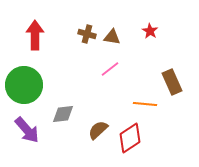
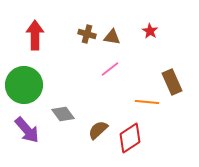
orange line: moved 2 px right, 2 px up
gray diamond: rotated 60 degrees clockwise
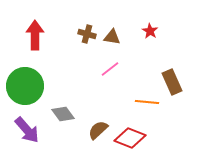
green circle: moved 1 px right, 1 px down
red diamond: rotated 56 degrees clockwise
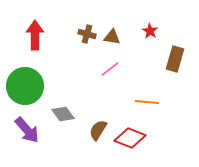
brown rectangle: moved 3 px right, 23 px up; rotated 40 degrees clockwise
brown semicircle: rotated 15 degrees counterclockwise
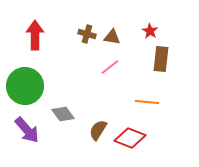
brown rectangle: moved 14 px left; rotated 10 degrees counterclockwise
pink line: moved 2 px up
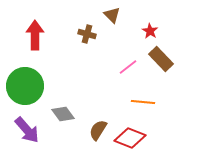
brown triangle: moved 22 px up; rotated 36 degrees clockwise
brown rectangle: rotated 50 degrees counterclockwise
pink line: moved 18 px right
orange line: moved 4 px left
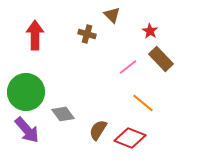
green circle: moved 1 px right, 6 px down
orange line: moved 1 px down; rotated 35 degrees clockwise
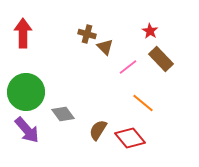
brown triangle: moved 7 px left, 32 px down
red arrow: moved 12 px left, 2 px up
red diamond: rotated 28 degrees clockwise
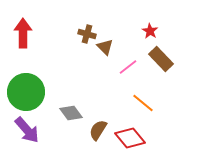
gray diamond: moved 8 px right, 1 px up
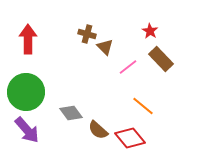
red arrow: moved 5 px right, 6 px down
orange line: moved 3 px down
brown semicircle: rotated 80 degrees counterclockwise
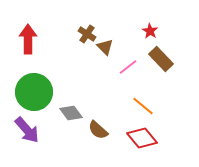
brown cross: rotated 18 degrees clockwise
green circle: moved 8 px right
red diamond: moved 12 px right
